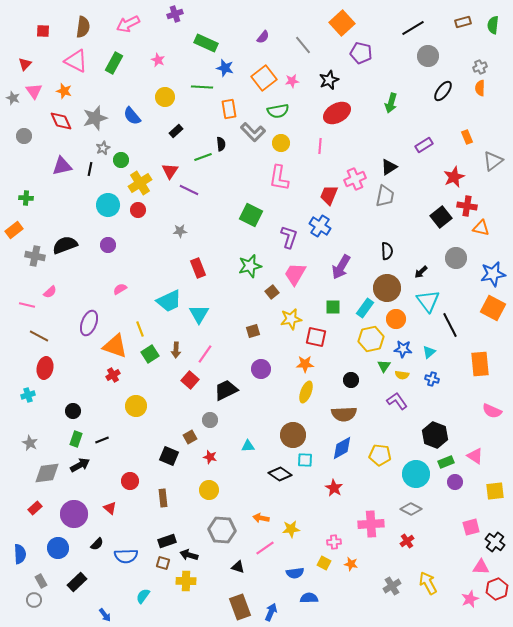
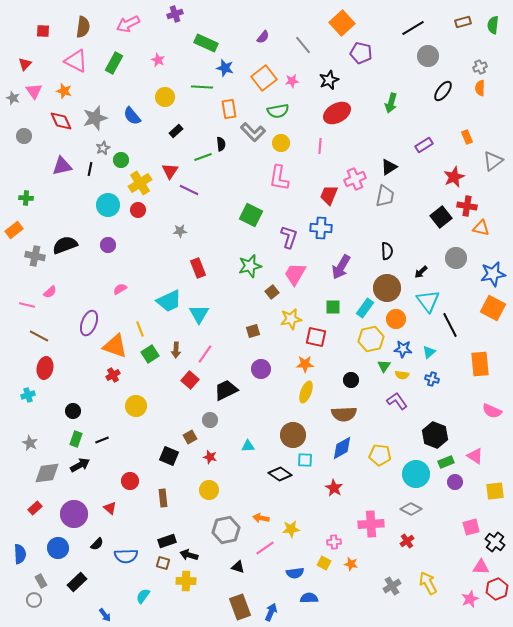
blue cross at (320, 226): moved 1 px right, 2 px down; rotated 30 degrees counterclockwise
gray hexagon at (222, 530): moved 4 px right; rotated 16 degrees counterclockwise
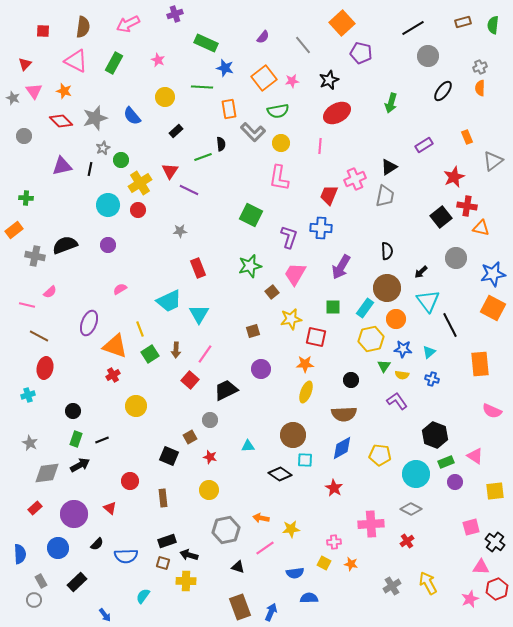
red diamond at (61, 121): rotated 20 degrees counterclockwise
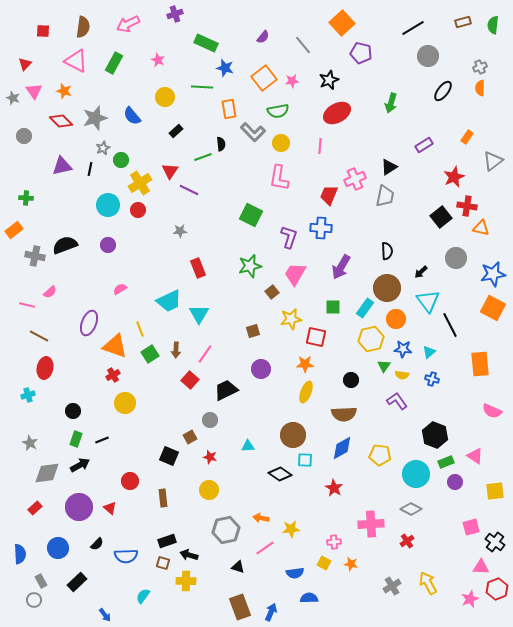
orange rectangle at (467, 137): rotated 56 degrees clockwise
yellow circle at (136, 406): moved 11 px left, 3 px up
purple circle at (74, 514): moved 5 px right, 7 px up
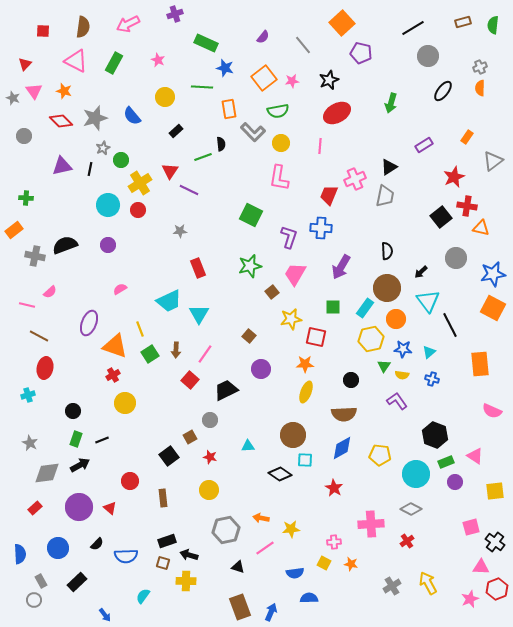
brown square at (253, 331): moved 4 px left, 5 px down; rotated 32 degrees counterclockwise
black square at (169, 456): rotated 30 degrees clockwise
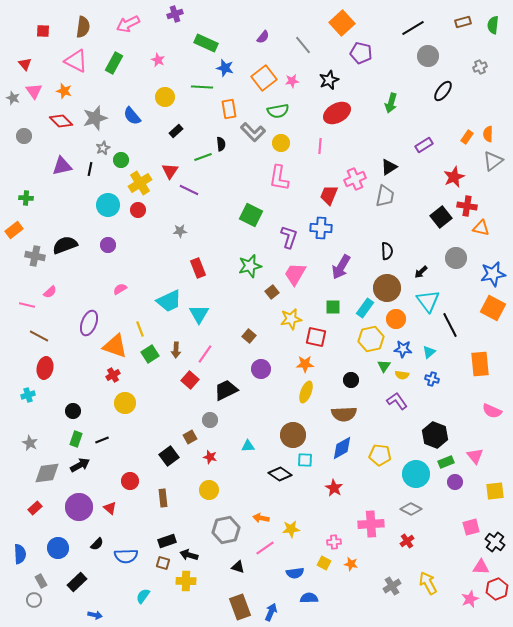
red triangle at (25, 64): rotated 24 degrees counterclockwise
orange semicircle at (480, 88): moved 8 px right, 46 px down
pink triangle at (475, 456): rotated 18 degrees clockwise
blue arrow at (105, 615): moved 10 px left; rotated 40 degrees counterclockwise
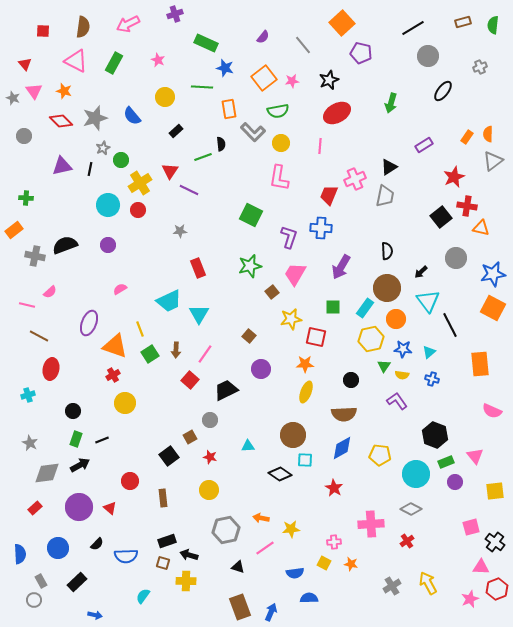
red ellipse at (45, 368): moved 6 px right, 1 px down
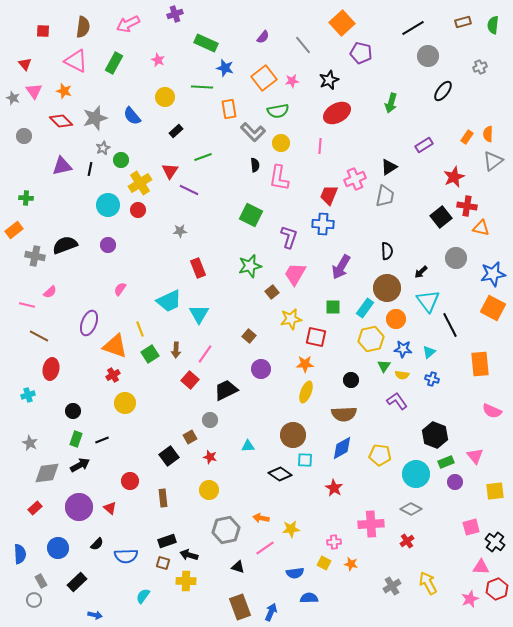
black semicircle at (221, 144): moved 34 px right, 21 px down
blue cross at (321, 228): moved 2 px right, 4 px up
pink semicircle at (120, 289): rotated 24 degrees counterclockwise
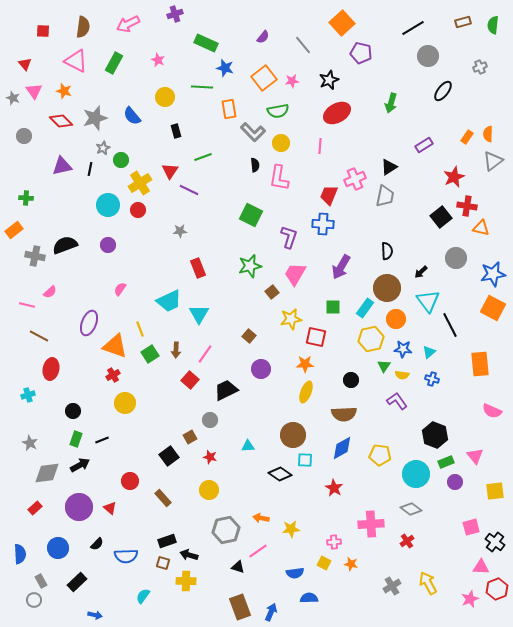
black rectangle at (176, 131): rotated 64 degrees counterclockwise
brown rectangle at (163, 498): rotated 36 degrees counterclockwise
gray diamond at (411, 509): rotated 10 degrees clockwise
pink line at (265, 548): moved 7 px left, 3 px down
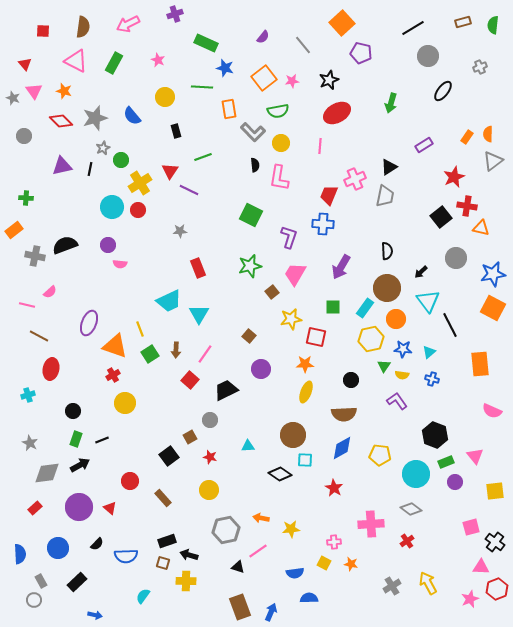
cyan circle at (108, 205): moved 4 px right, 2 px down
pink semicircle at (120, 289): moved 25 px up; rotated 120 degrees counterclockwise
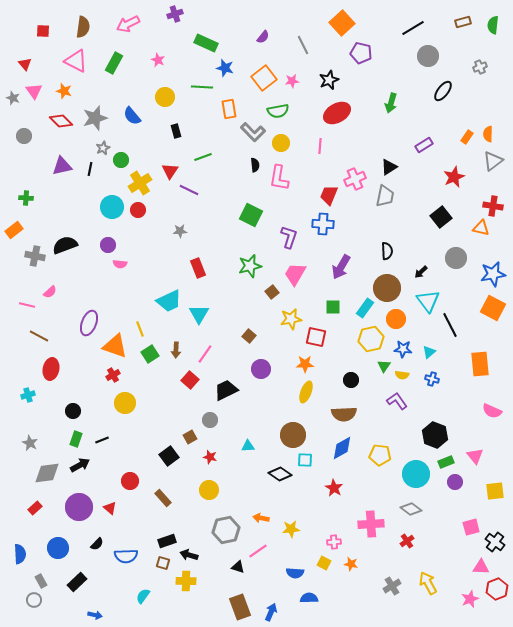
gray line at (303, 45): rotated 12 degrees clockwise
red cross at (467, 206): moved 26 px right
blue semicircle at (295, 573): rotated 12 degrees clockwise
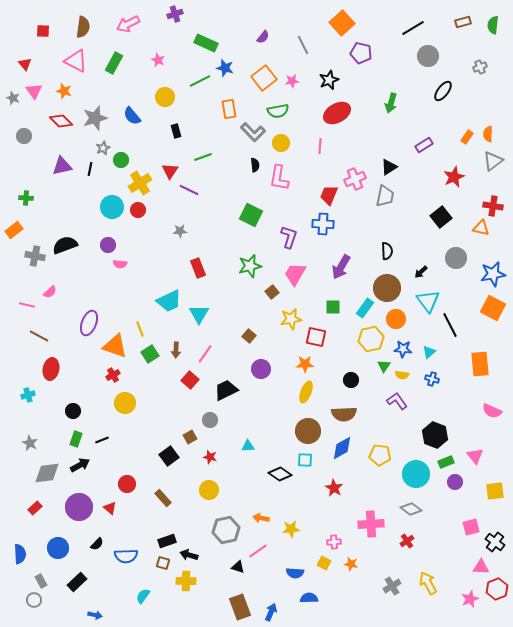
green line at (202, 87): moved 2 px left, 6 px up; rotated 30 degrees counterclockwise
brown circle at (293, 435): moved 15 px right, 4 px up
red circle at (130, 481): moved 3 px left, 3 px down
